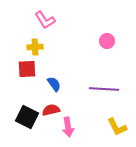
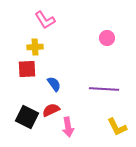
pink circle: moved 3 px up
red semicircle: rotated 12 degrees counterclockwise
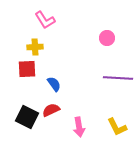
purple line: moved 14 px right, 11 px up
pink arrow: moved 11 px right
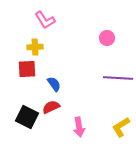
red semicircle: moved 3 px up
yellow L-shape: moved 4 px right; rotated 85 degrees clockwise
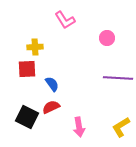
pink L-shape: moved 20 px right
blue semicircle: moved 2 px left
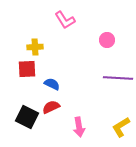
pink circle: moved 2 px down
blue semicircle: rotated 28 degrees counterclockwise
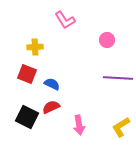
red square: moved 5 px down; rotated 24 degrees clockwise
pink arrow: moved 2 px up
